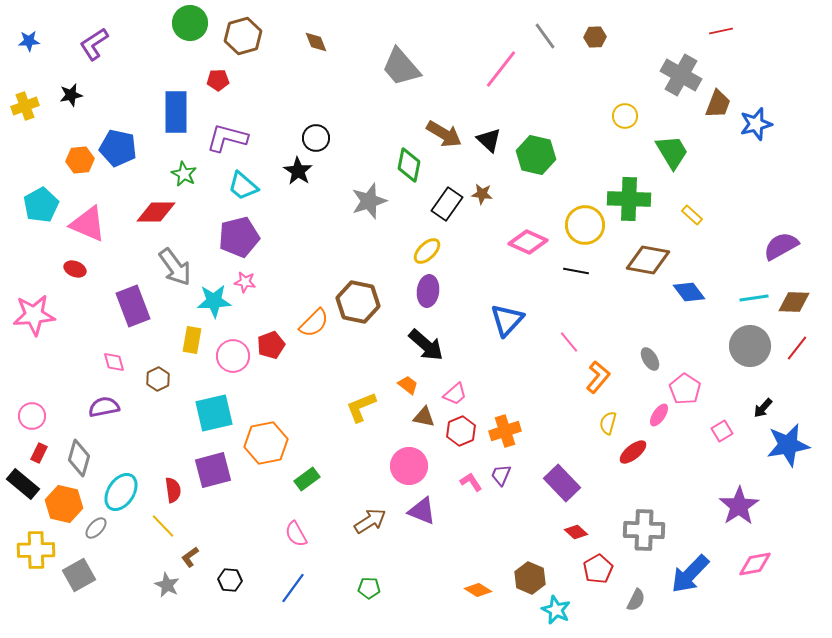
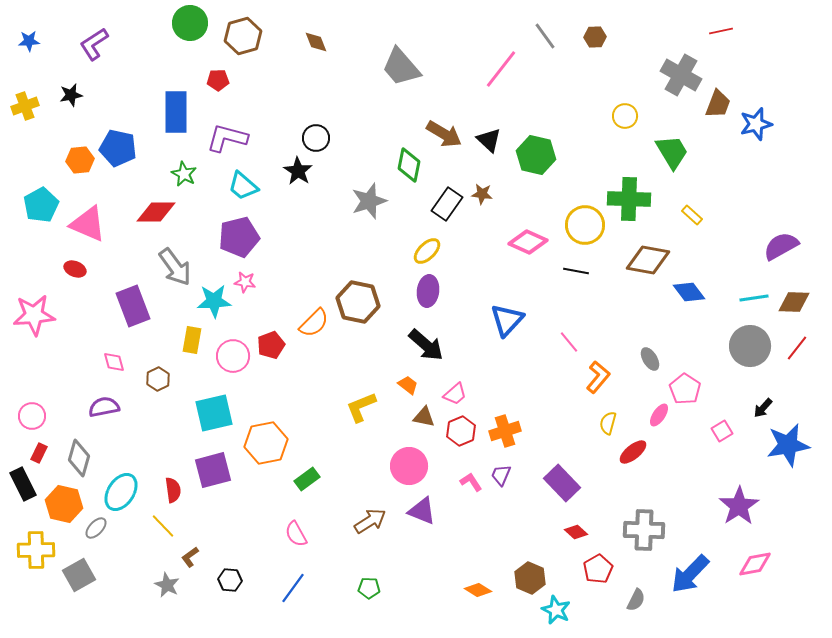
black rectangle at (23, 484): rotated 24 degrees clockwise
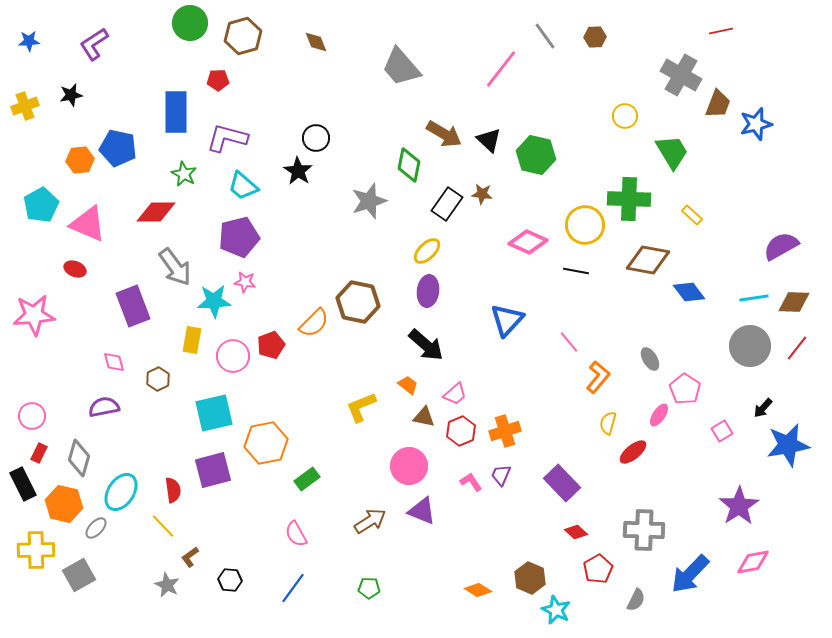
pink diamond at (755, 564): moved 2 px left, 2 px up
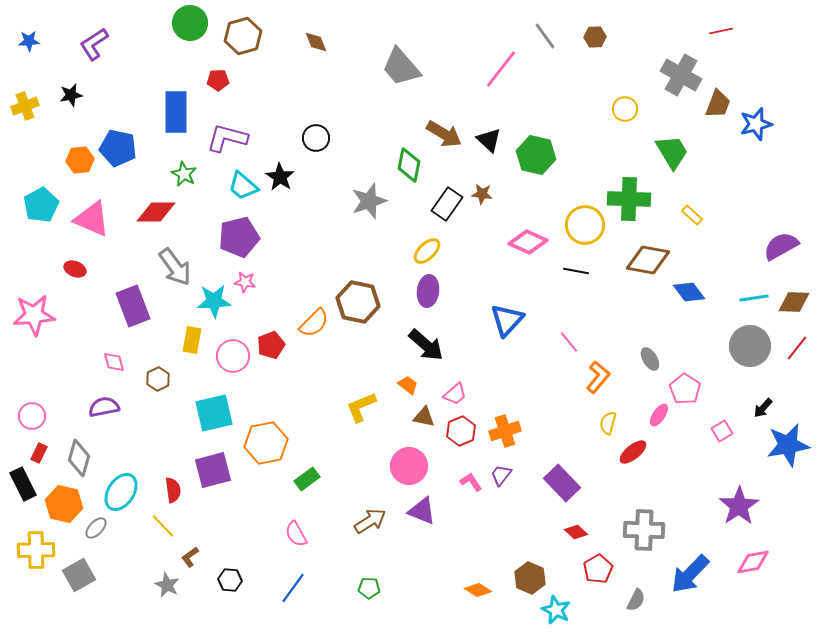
yellow circle at (625, 116): moved 7 px up
black star at (298, 171): moved 18 px left, 6 px down
pink triangle at (88, 224): moved 4 px right, 5 px up
purple trapezoid at (501, 475): rotated 15 degrees clockwise
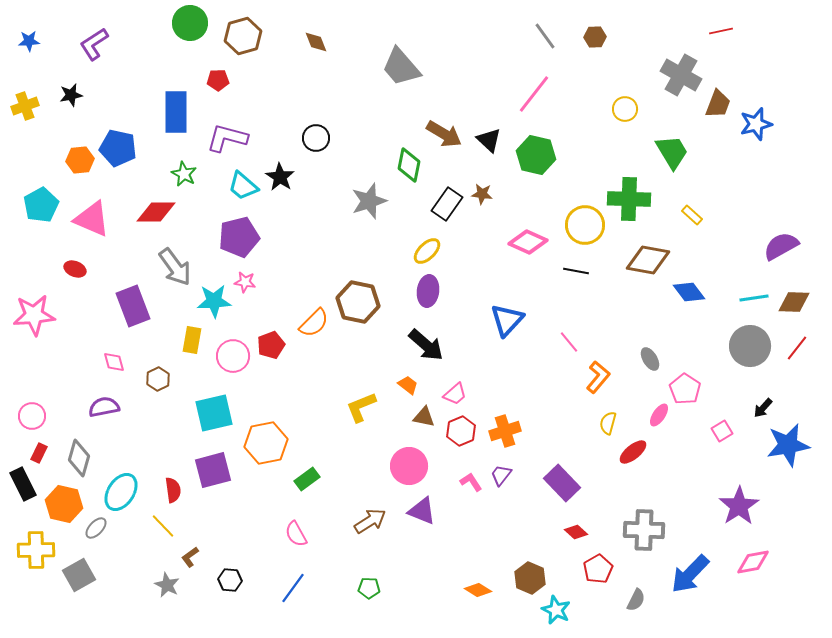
pink line at (501, 69): moved 33 px right, 25 px down
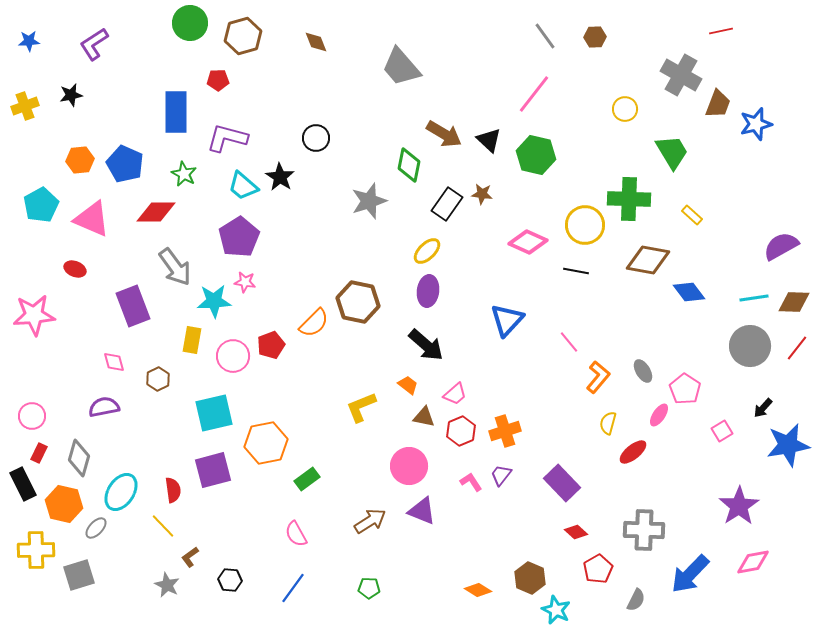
blue pentagon at (118, 148): moved 7 px right, 16 px down; rotated 12 degrees clockwise
purple pentagon at (239, 237): rotated 18 degrees counterclockwise
gray ellipse at (650, 359): moved 7 px left, 12 px down
gray square at (79, 575): rotated 12 degrees clockwise
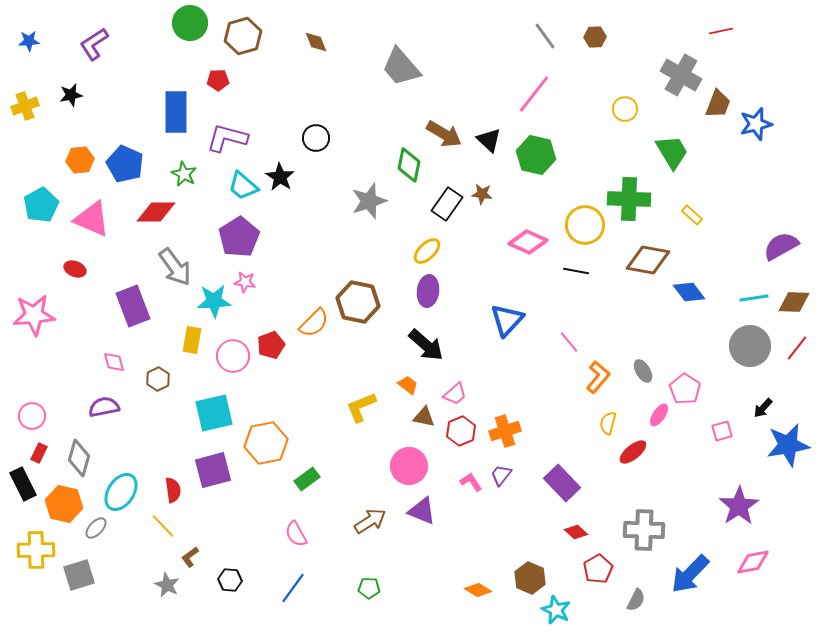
pink square at (722, 431): rotated 15 degrees clockwise
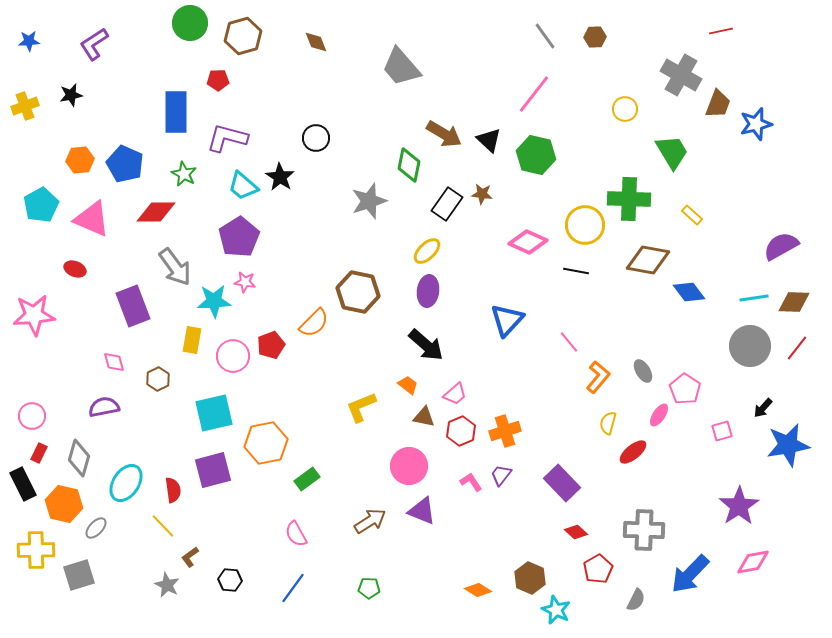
brown hexagon at (358, 302): moved 10 px up
cyan ellipse at (121, 492): moved 5 px right, 9 px up
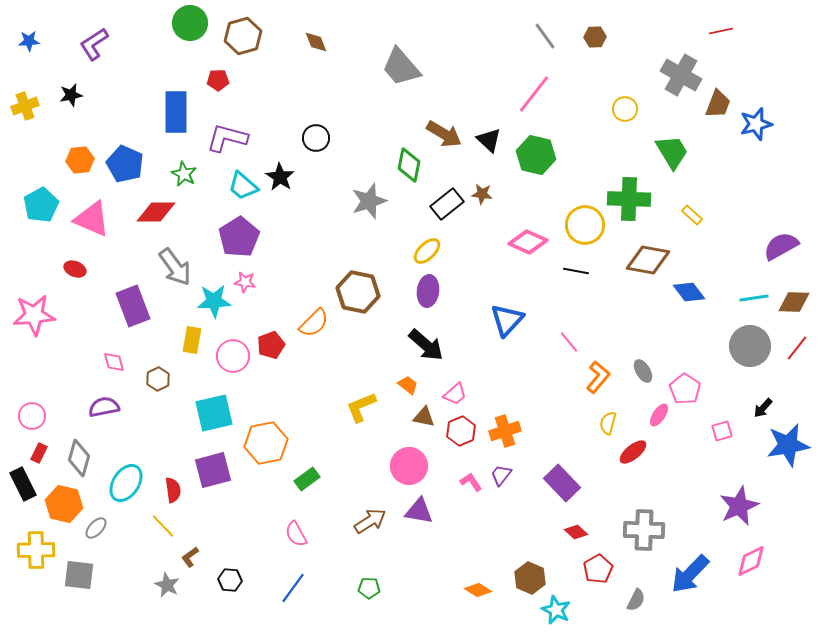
black rectangle at (447, 204): rotated 16 degrees clockwise
purple star at (739, 506): rotated 9 degrees clockwise
purple triangle at (422, 511): moved 3 px left; rotated 12 degrees counterclockwise
pink diamond at (753, 562): moved 2 px left, 1 px up; rotated 16 degrees counterclockwise
gray square at (79, 575): rotated 24 degrees clockwise
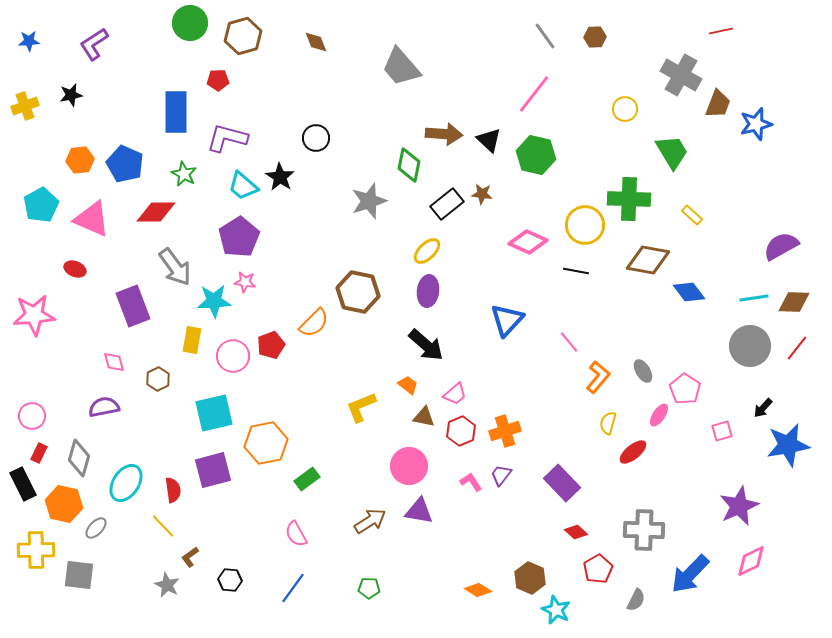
brown arrow at (444, 134): rotated 27 degrees counterclockwise
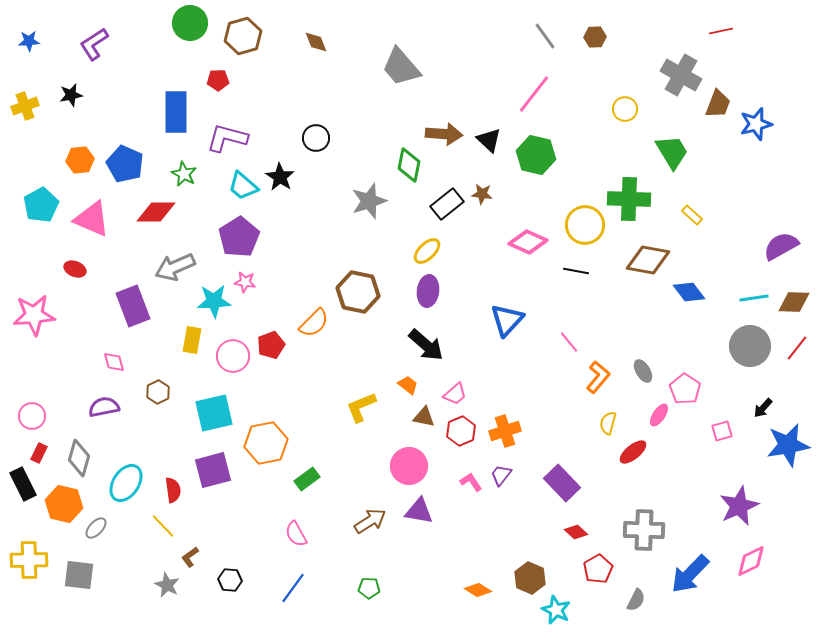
gray arrow at (175, 267): rotated 102 degrees clockwise
brown hexagon at (158, 379): moved 13 px down
yellow cross at (36, 550): moved 7 px left, 10 px down
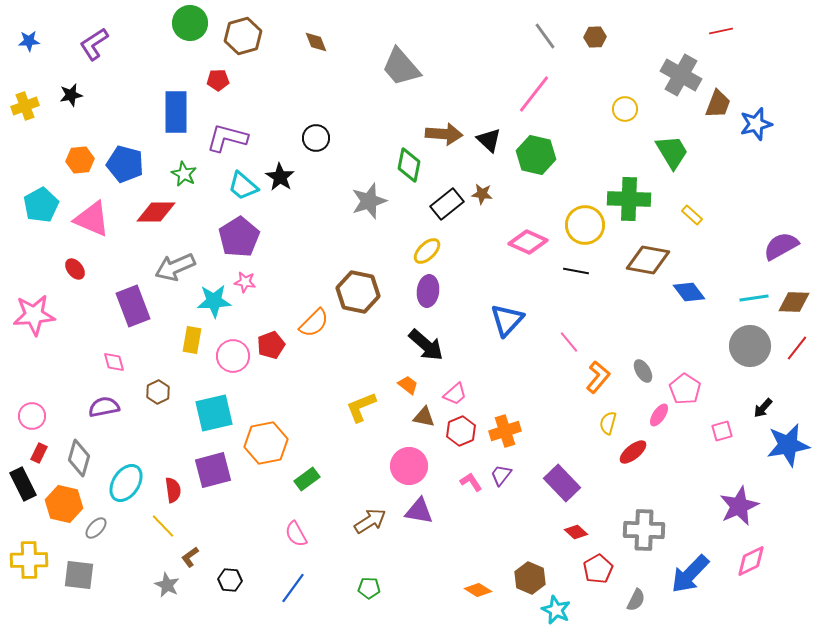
blue pentagon at (125, 164): rotated 9 degrees counterclockwise
red ellipse at (75, 269): rotated 30 degrees clockwise
